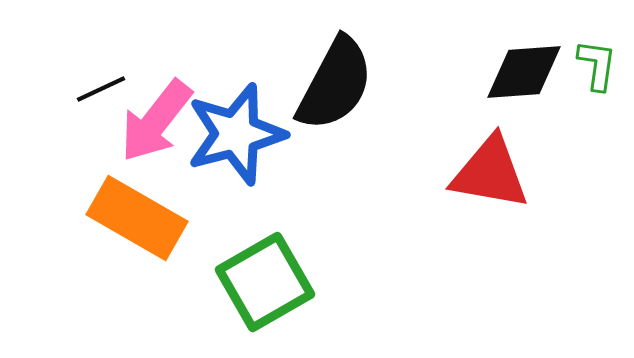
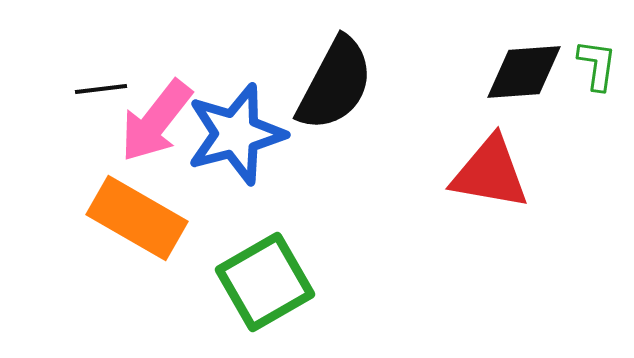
black line: rotated 18 degrees clockwise
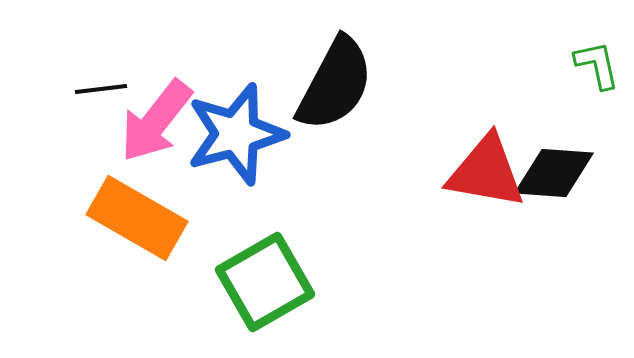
green L-shape: rotated 20 degrees counterclockwise
black diamond: moved 30 px right, 101 px down; rotated 8 degrees clockwise
red triangle: moved 4 px left, 1 px up
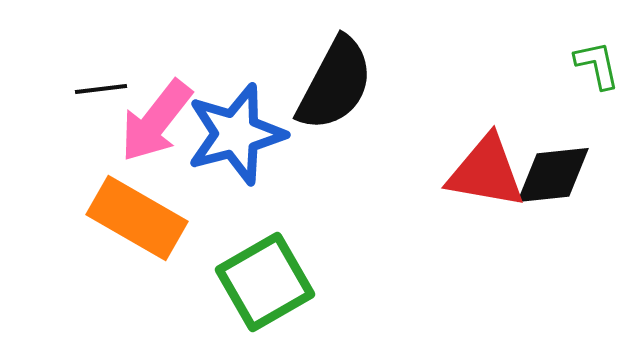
black diamond: moved 1 px left, 2 px down; rotated 10 degrees counterclockwise
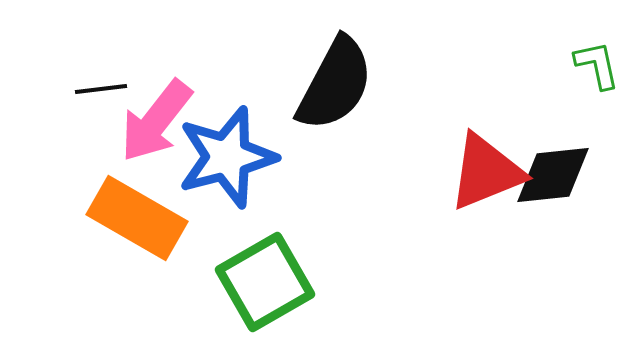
blue star: moved 9 px left, 23 px down
red triangle: rotated 32 degrees counterclockwise
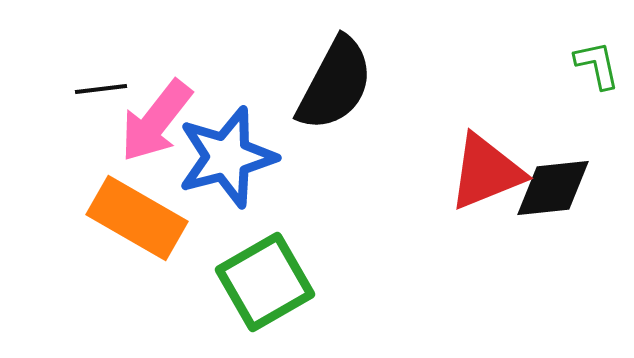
black diamond: moved 13 px down
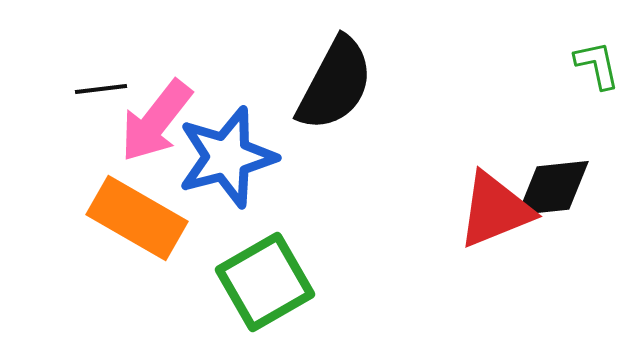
red triangle: moved 9 px right, 38 px down
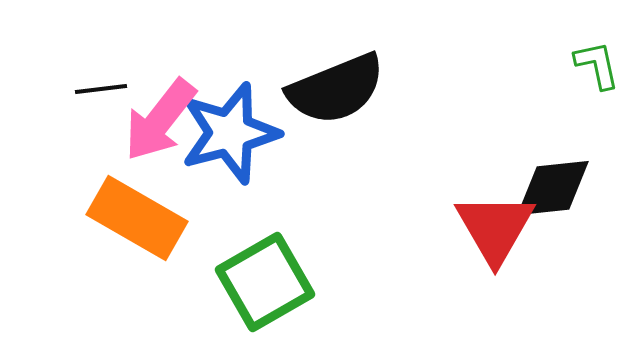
black semicircle: moved 1 px right, 5 px down; rotated 40 degrees clockwise
pink arrow: moved 4 px right, 1 px up
blue star: moved 3 px right, 24 px up
red triangle: moved 18 px down; rotated 38 degrees counterclockwise
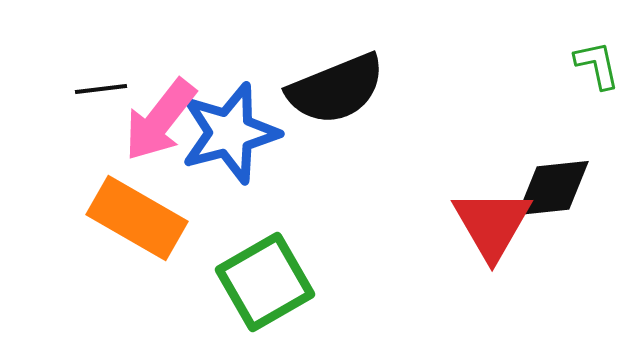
red triangle: moved 3 px left, 4 px up
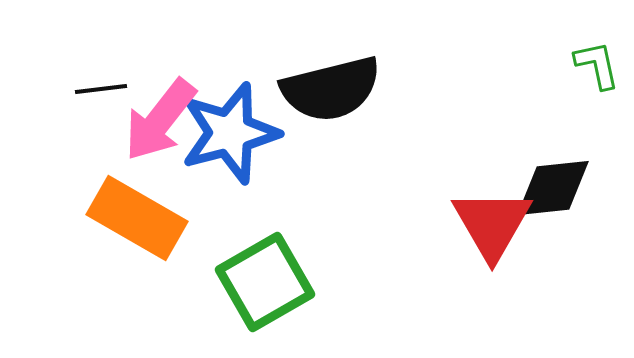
black semicircle: moved 5 px left; rotated 8 degrees clockwise
